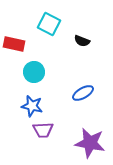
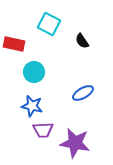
black semicircle: rotated 35 degrees clockwise
purple star: moved 15 px left
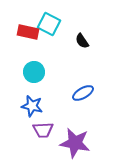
red rectangle: moved 14 px right, 12 px up
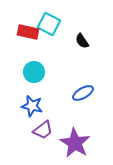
purple trapezoid: rotated 35 degrees counterclockwise
purple star: rotated 20 degrees clockwise
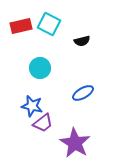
red rectangle: moved 7 px left, 6 px up; rotated 25 degrees counterclockwise
black semicircle: rotated 70 degrees counterclockwise
cyan circle: moved 6 px right, 4 px up
purple trapezoid: moved 7 px up
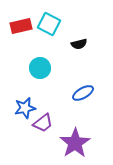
black semicircle: moved 3 px left, 3 px down
blue star: moved 7 px left, 2 px down; rotated 25 degrees counterclockwise
purple star: rotated 8 degrees clockwise
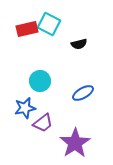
red rectangle: moved 6 px right, 3 px down
cyan circle: moved 13 px down
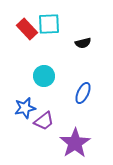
cyan square: rotated 30 degrees counterclockwise
red rectangle: rotated 60 degrees clockwise
black semicircle: moved 4 px right, 1 px up
cyan circle: moved 4 px right, 5 px up
blue ellipse: rotated 35 degrees counterclockwise
purple trapezoid: moved 1 px right, 2 px up
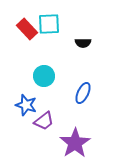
black semicircle: rotated 14 degrees clockwise
blue star: moved 1 px right, 3 px up; rotated 30 degrees clockwise
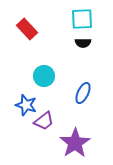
cyan square: moved 33 px right, 5 px up
